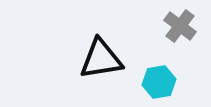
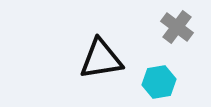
gray cross: moved 3 px left, 1 px down
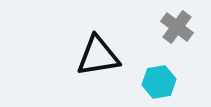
black triangle: moved 3 px left, 3 px up
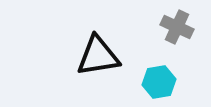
gray cross: rotated 12 degrees counterclockwise
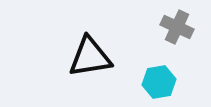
black triangle: moved 8 px left, 1 px down
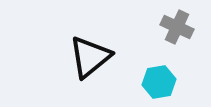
black triangle: rotated 30 degrees counterclockwise
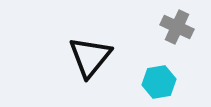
black triangle: rotated 12 degrees counterclockwise
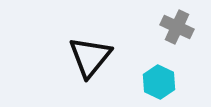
cyan hexagon: rotated 24 degrees counterclockwise
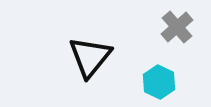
gray cross: rotated 24 degrees clockwise
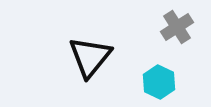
gray cross: rotated 8 degrees clockwise
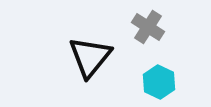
gray cross: moved 29 px left; rotated 24 degrees counterclockwise
